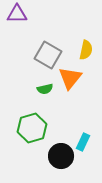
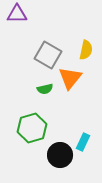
black circle: moved 1 px left, 1 px up
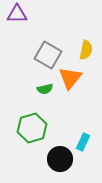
black circle: moved 4 px down
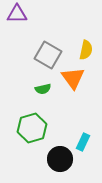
orange triangle: moved 3 px right; rotated 15 degrees counterclockwise
green semicircle: moved 2 px left
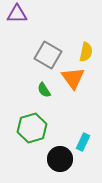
yellow semicircle: moved 2 px down
green semicircle: moved 1 px right, 1 px down; rotated 70 degrees clockwise
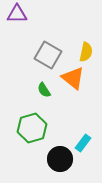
orange triangle: rotated 15 degrees counterclockwise
cyan rectangle: moved 1 px down; rotated 12 degrees clockwise
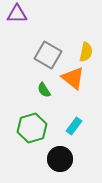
cyan rectangle: moved 9 px left, 17 px up
